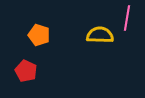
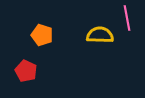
pink line: rotated 20 degrees counterclockwise
orange pentagon: moved 3 px right
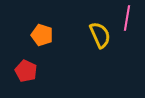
pink line: rotated 20 degrees clockwise
yellow semicircle: rotated 64 degrees clockwise
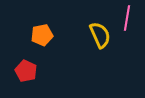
orange pentagon: rotated 30 degrees counterclockwise
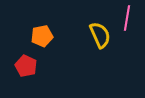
orange pentagon: moved 1 px down
red pentagon: moved 5 px up
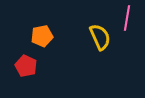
yellow semicircle: moved 2 px down
